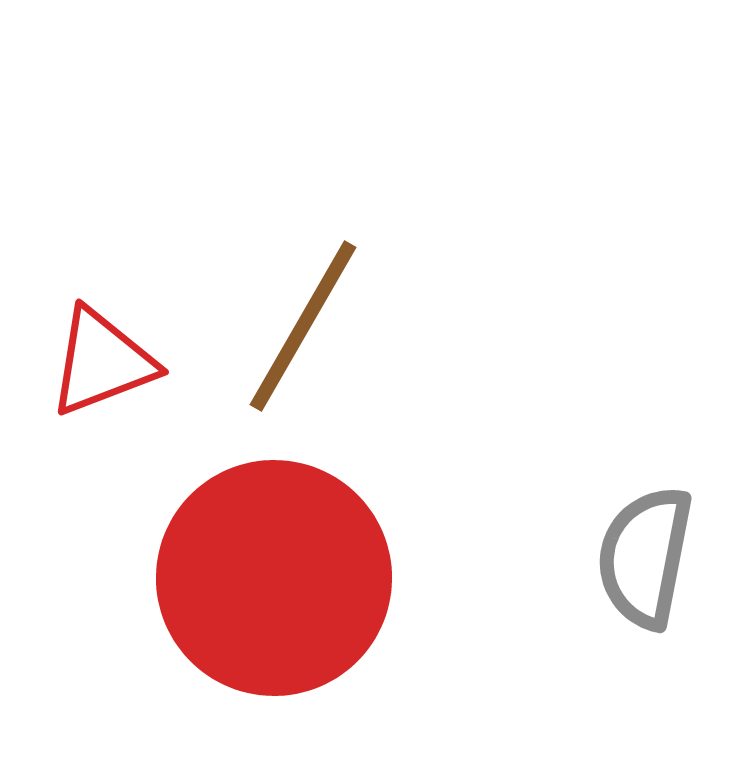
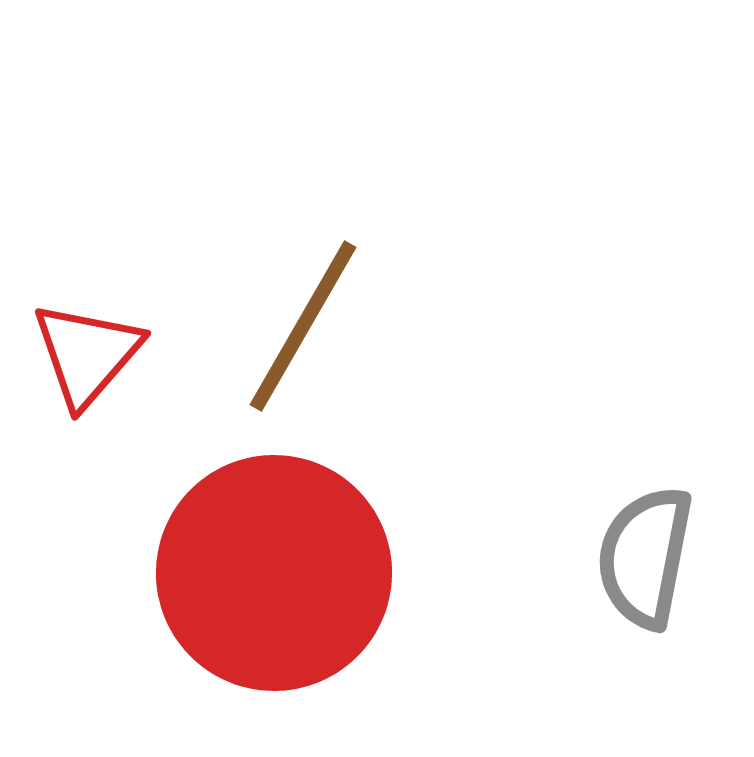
red triangle: moved 15 px left, 8 px up; rotated 28 degrees counterclockwise
red circle: moved 5 px up
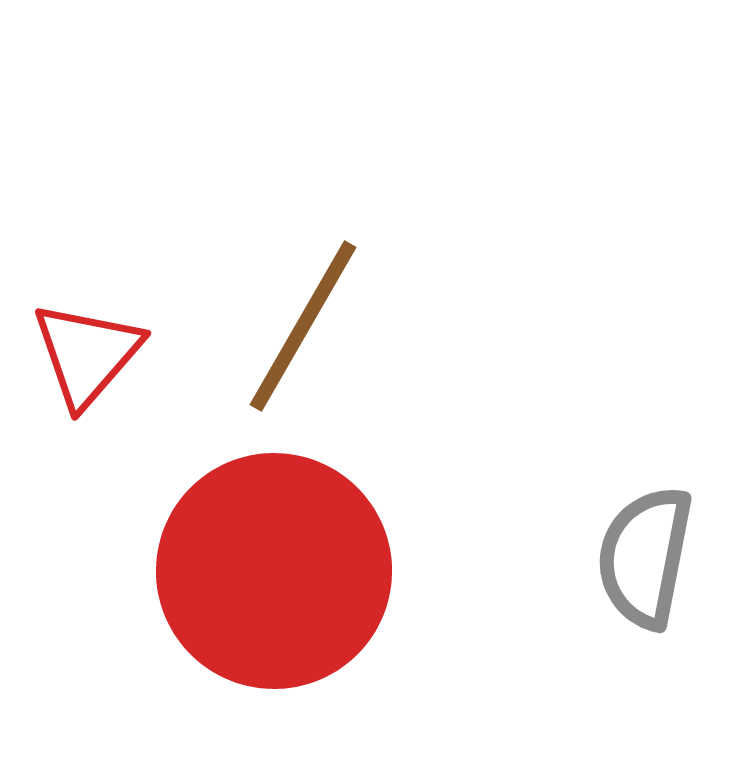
red circle: moved 2 px up
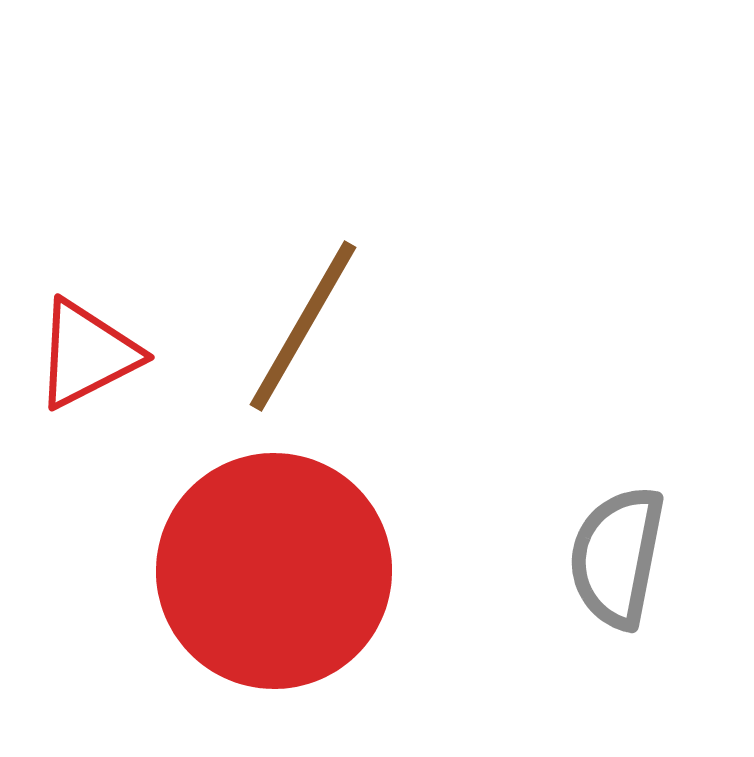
red triangle: rotated 22 degrees clockwise
gray semicircle: moved 28 px left
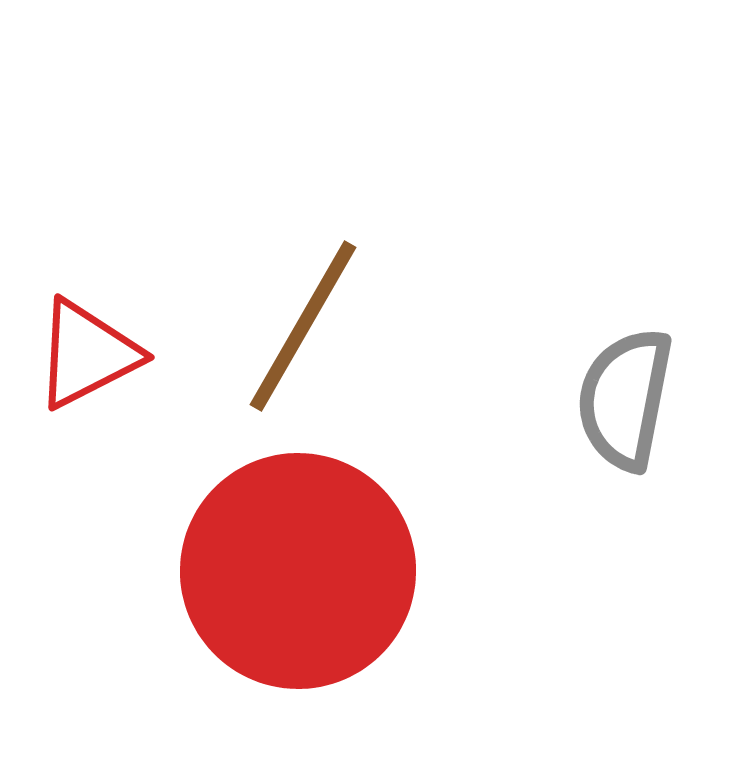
gray semicircle: moved 8 px right, 158 px up
red circle: moved 24 px right
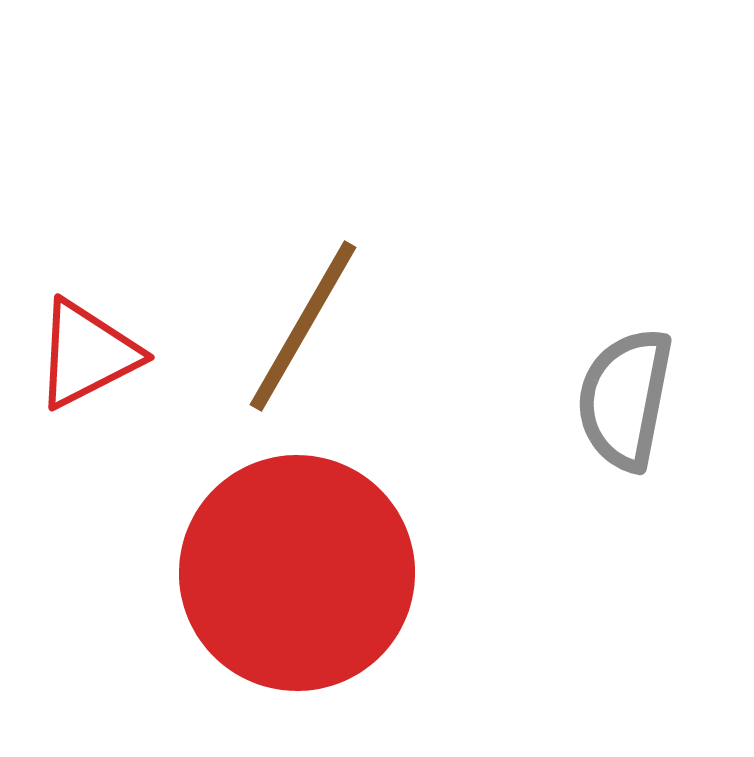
red circle: moved 1 px left, 2 px down
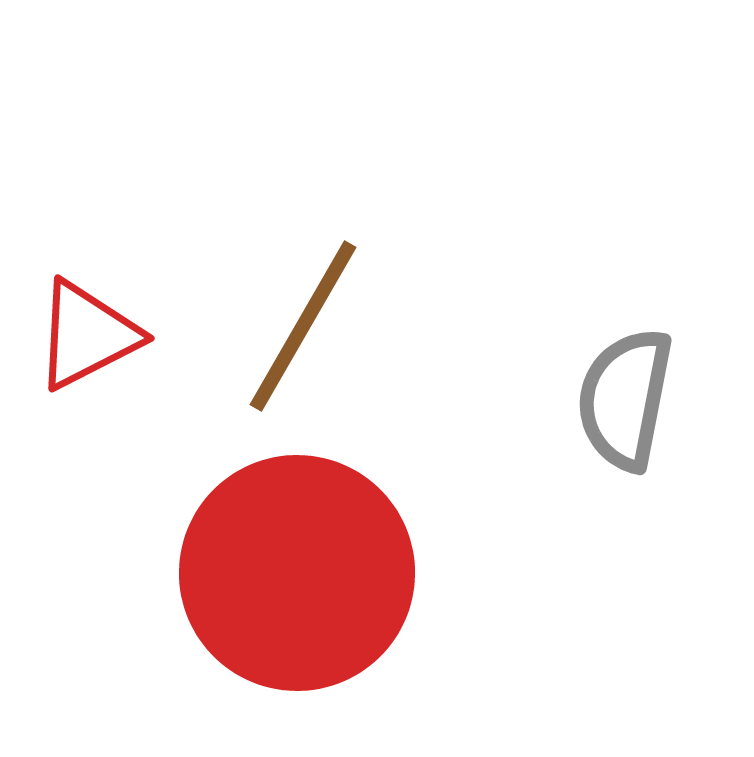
red triangle: moved 19 px up
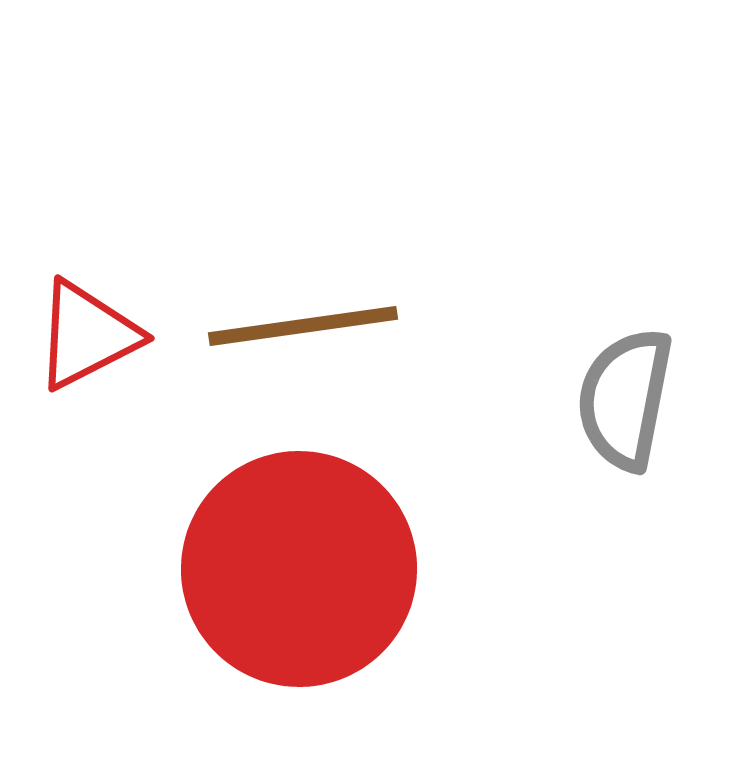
brown line: rotated 52 degrees clockwise
red circle: moved 2 px right, 4 px up
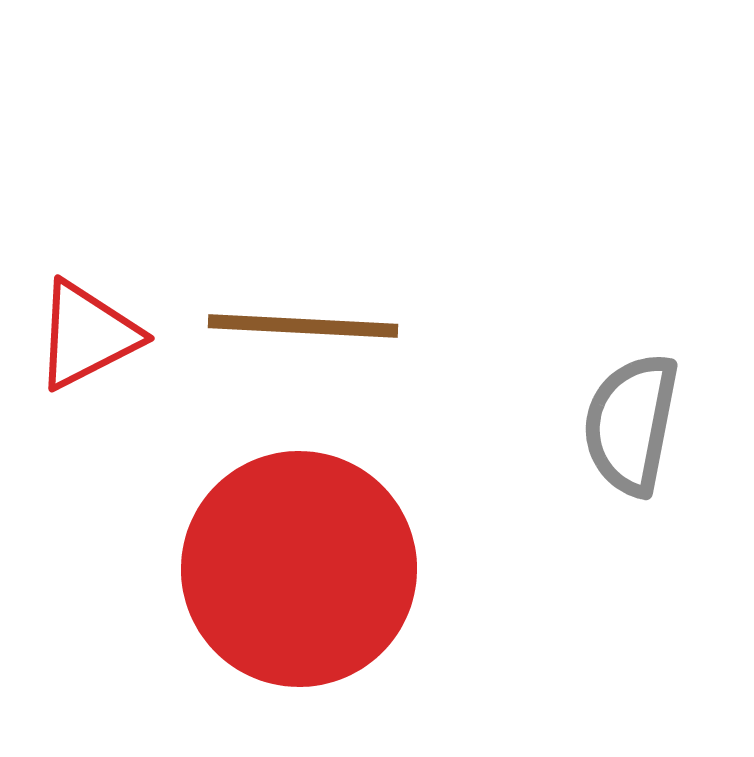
brown line: rotated 11 degrees clockwise
gray semicircle: moved 6 px right, 25 px down
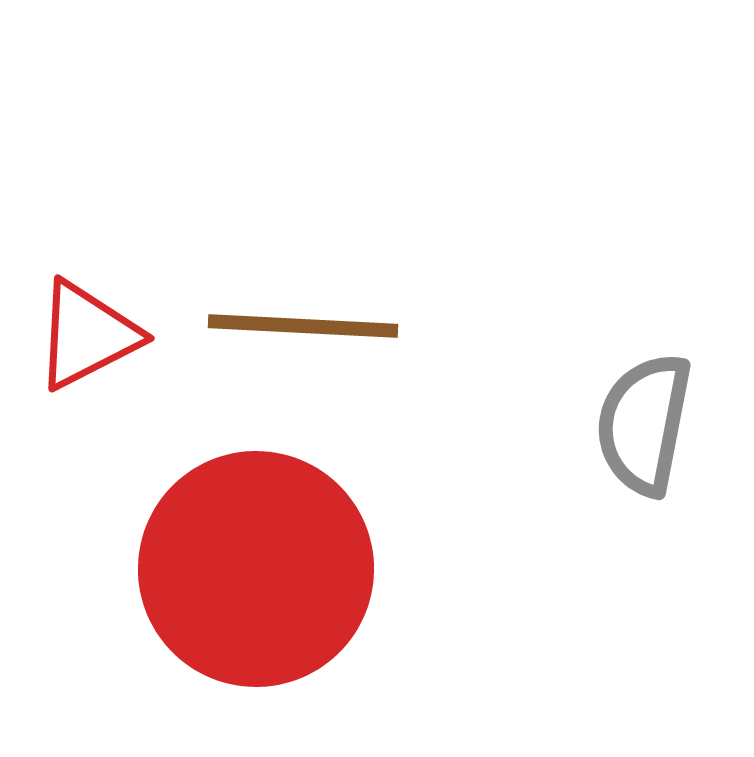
gray semicircle: moved 13 px right
red circle: moved 43 px left
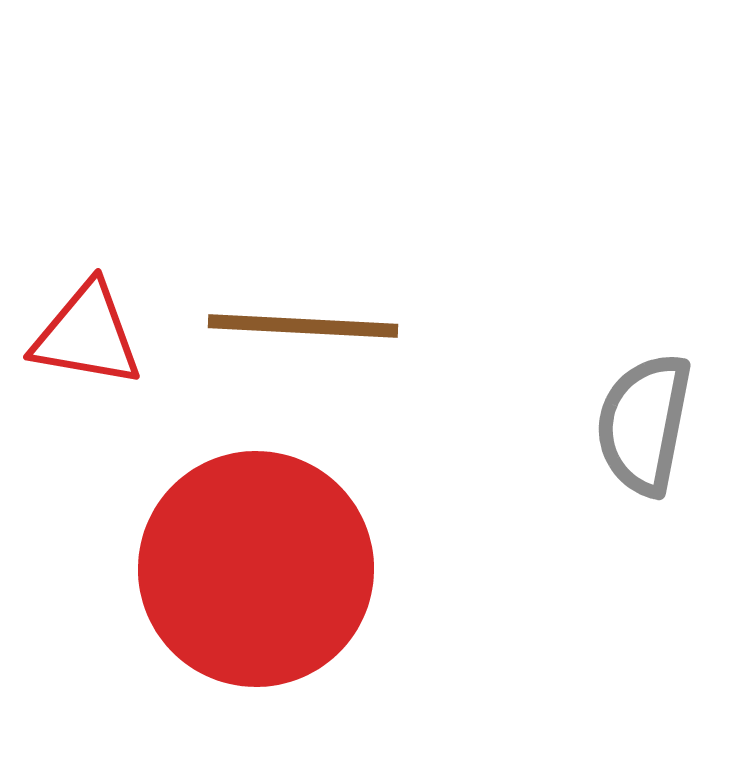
red triangle: rotated 37 degrees clockwise
